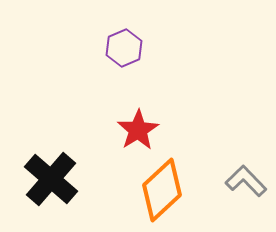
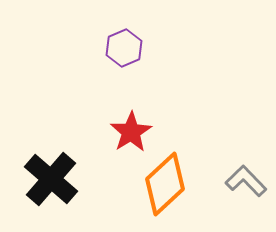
red star: moved 7 px left, 2 px down
orange diamond: moved 3 px right, 6 px up
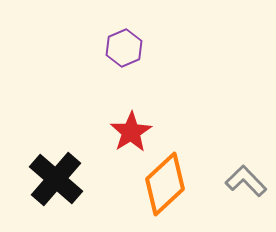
black cross: moved 5 px right
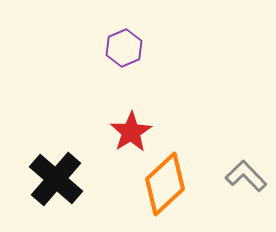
gray L-shape: moved 5 px up
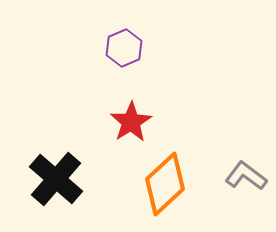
red star: moved 10 px up
gray L-shape: rotated 9 degrees counterclockwise
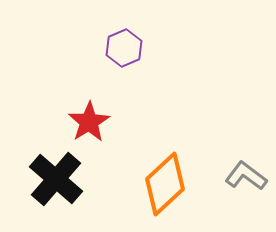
red star: moved 42 px left
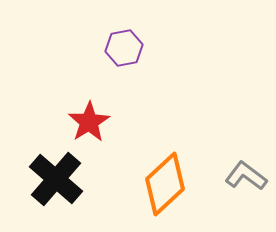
purple hexagon: rotated 12 degrees clockwise
